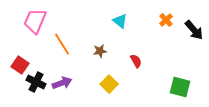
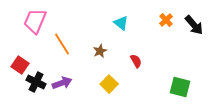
cyan triangle: moved 1 px right, 2 px down
black arrow: moved 5 px up
brown star: rotated 16 degrees counterclockwise
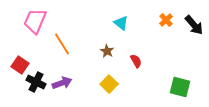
brown star: moved 7 px right; rotated 16 degrees counterclockwise
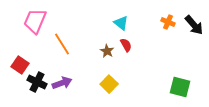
orange cross: moved 2 px right, 2 px down; rotated 24 degrees counterclockwise
red semicircle: moved 10 px left, 16 px up
black cross: moved 1 px right
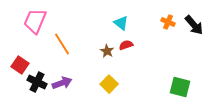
red semicircle: rotated 80 degrees counterclockwise
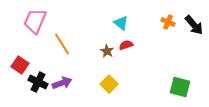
black cross: moved 1 px right
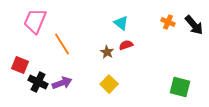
brown star: moved 1 px down
red square: rotated 12 degrees counterclockwise
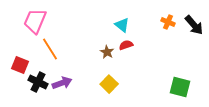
cyan triangle: moved 1 px right, 2 px down
orange line: moved 12 px left, 5 px down
